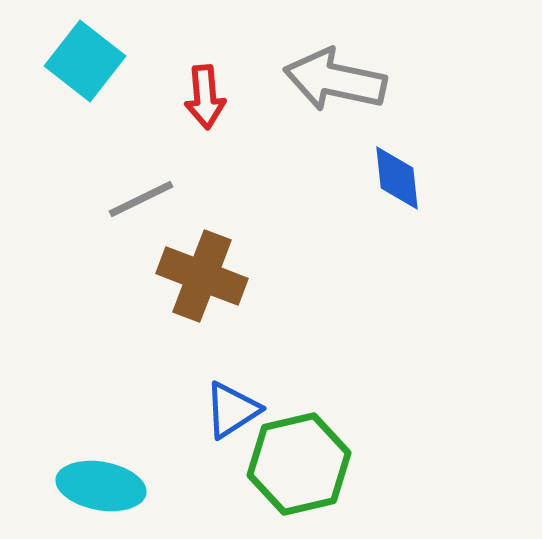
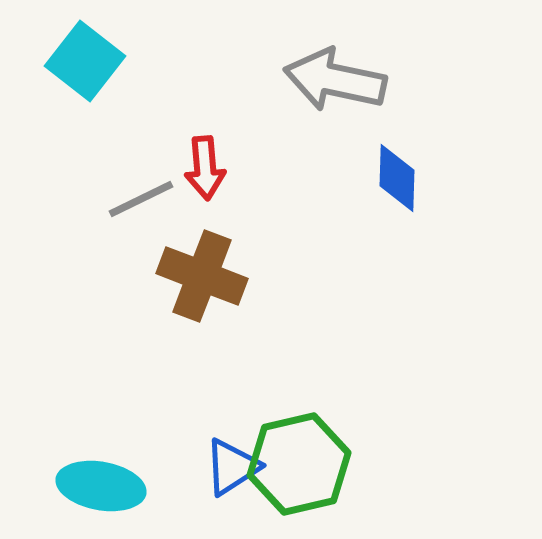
red arrow: moved 71 px down
blue diamond: rotated 8 degrees clockwise
blue triangle: moved 57 px down
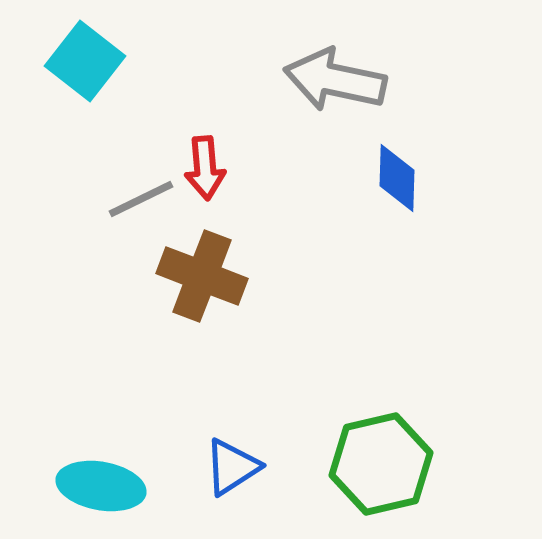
green hexagon: moved 82 px right
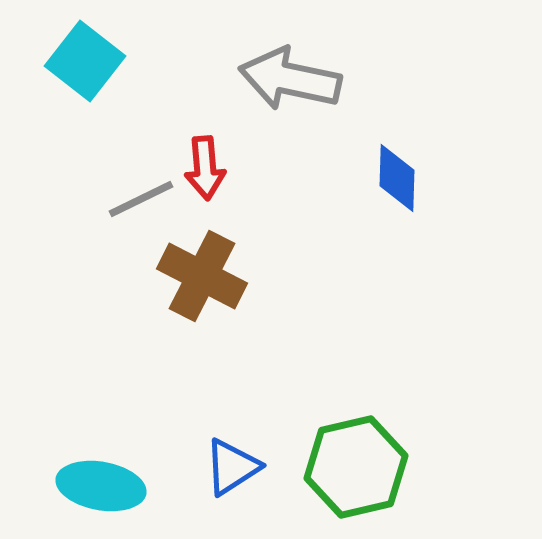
gray arrow: moved 45 px left, 1 px up
brown cross: rotated 6 degrees clockwise
green hexagon: moved 25 px left, 3 px down
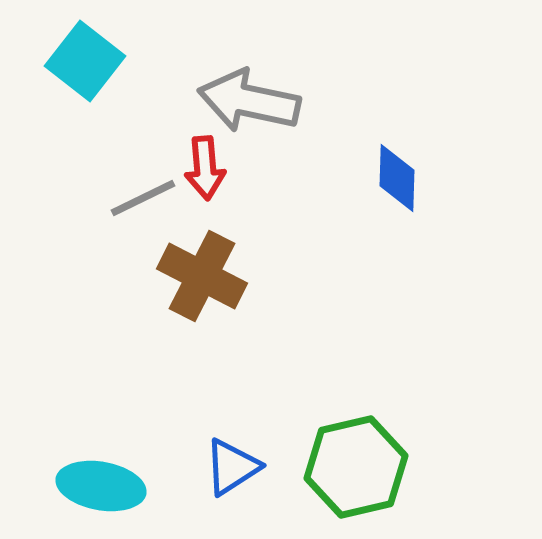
gray arrow: moved 41 px left, 22 px down
gray line: moved 2 px right, 1 px up
